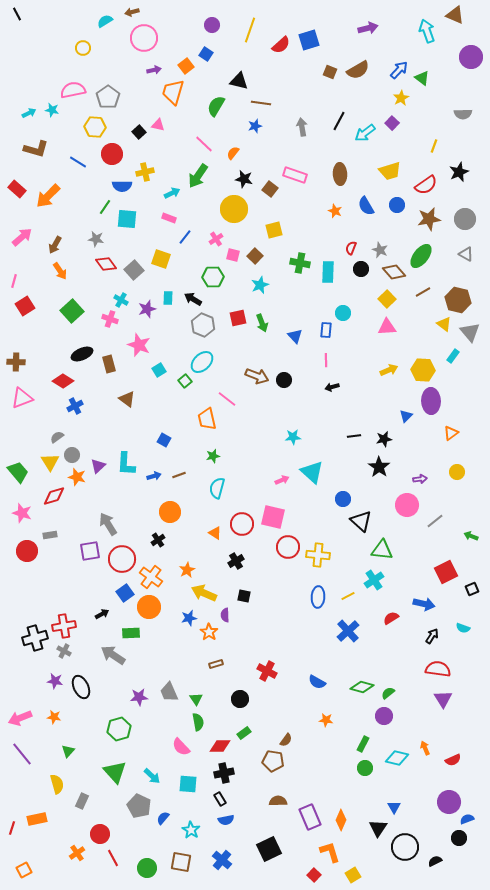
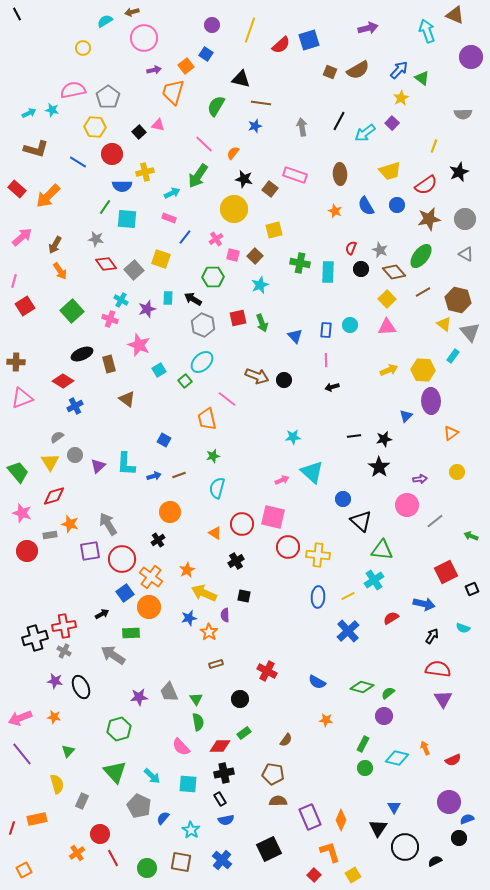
black triangle at (239, 81): moved 2 px right, 2 px up
cyan circle at (343, 313): moved 7 px right, 12 px down
gray circle at (72, 455): moved 3 px right
orange star at (77, 477): moved 7 px left, 47 px down
brown pentagon at (273, 761): moved 13 px down
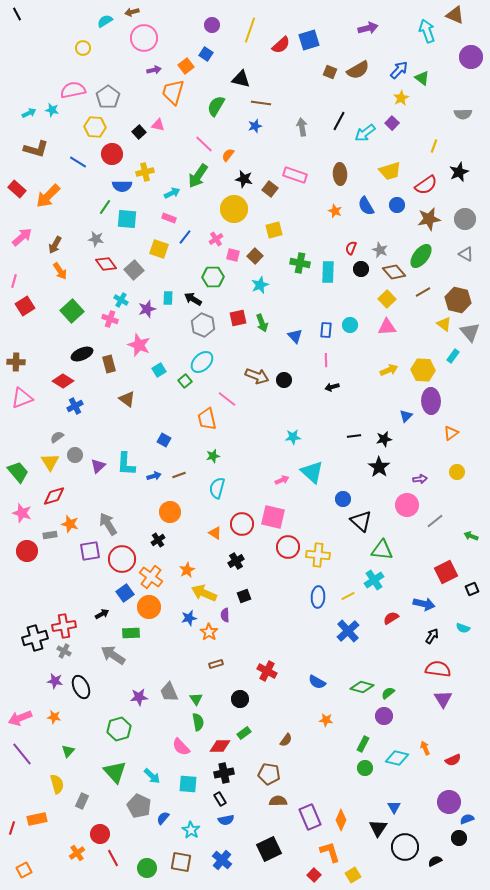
orange semicircle at (233, 153): moved 5 px left, 2 px down
yellow square at (161, 259): moved 2 px left, 10 px up
black square at (244, 596): rotated 32 degrees counterclockwise
brown pentagon at (273, 774): moved 4 px left
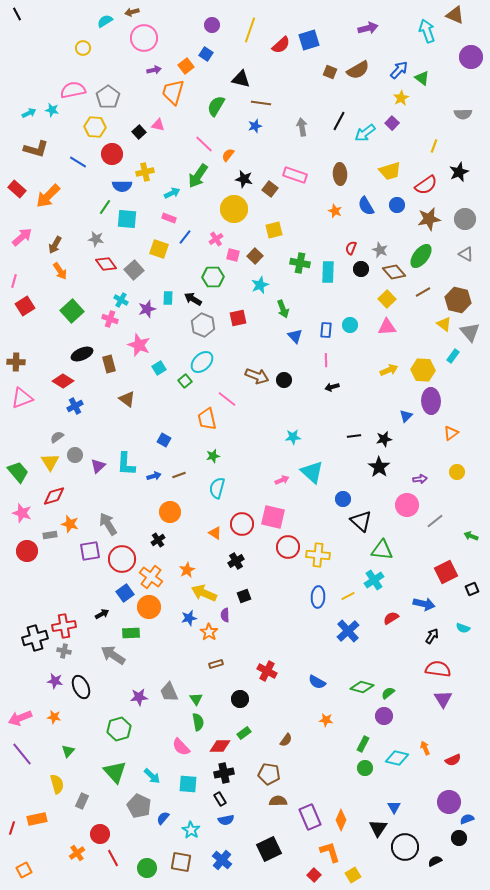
green arrow at (262, 323): moved 21 px right, 14 px up
cyan square at (159, 370): moved 2 px up
gray cross at (64, 651): rotated 16 degrees counterclockwise
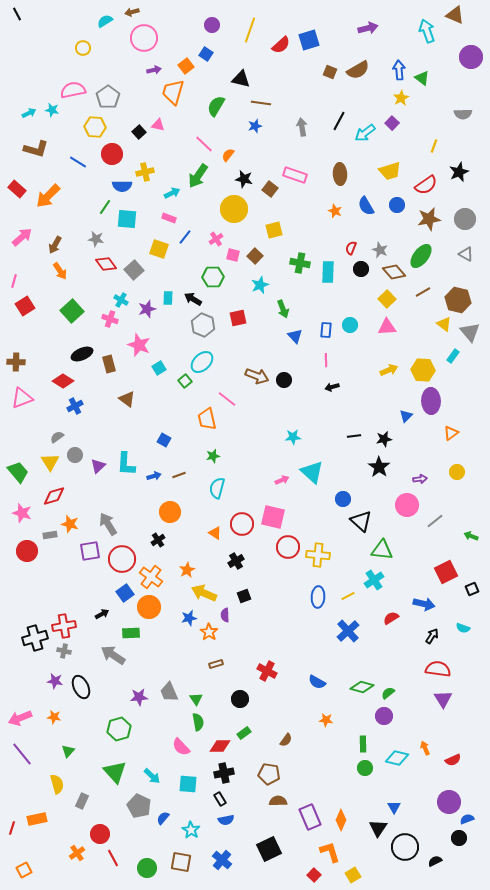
blue arrow at (399, 70): rotated 48 degrees counterclockwise
green rectangle at (363, 744): rotated 28 degrees counterclockwise
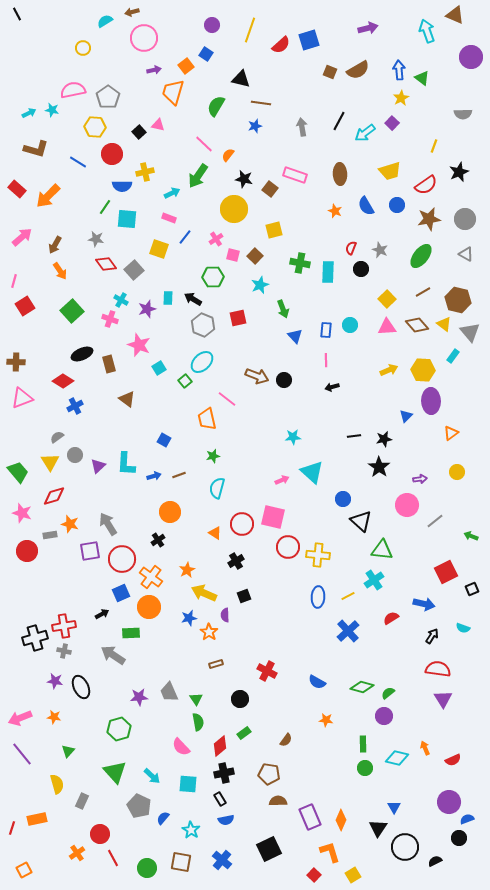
brown diamond at (394, 272): moved 23 px right, 53 px down
blue square at (125, 593): moved 4 px left; rotated 12 degrees clockwise
red diamond at (220, 746): rotated 40 degrees counterclockwise
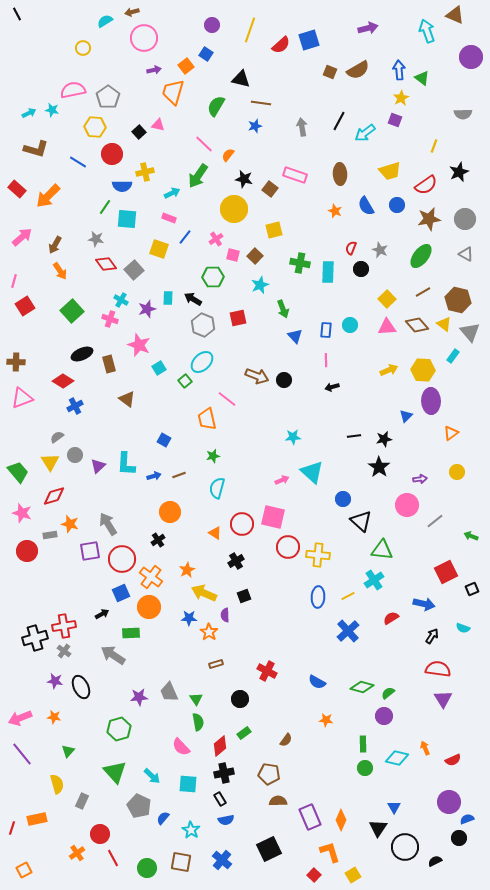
purple square at (392, 123): moved 3 px right, 3 px up; rotated 24 degrees counterclockwise
blue star at (189, 618): rotated 14 degrees clockwise
gray cross at (64, 651): rotated 24 degrees clockwise
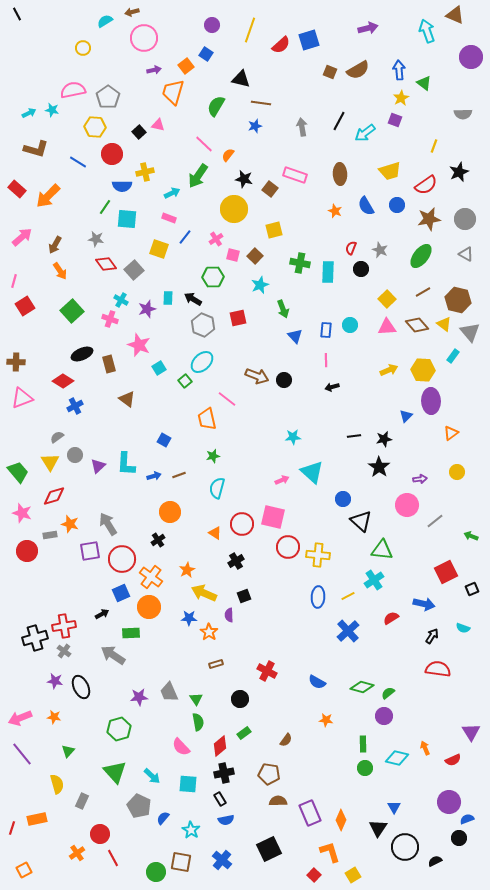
green triangle at (422, 78): moved 2 px right, 5 px down
purple semicircle at (225, 615): moved 4 px right
purple triangle at (443, 699): moved 28 px right, 33 px down
purple rectangle at (310, 817): moved 4 px up
green circle at (147, 868): moved 9 px right, 4 px down
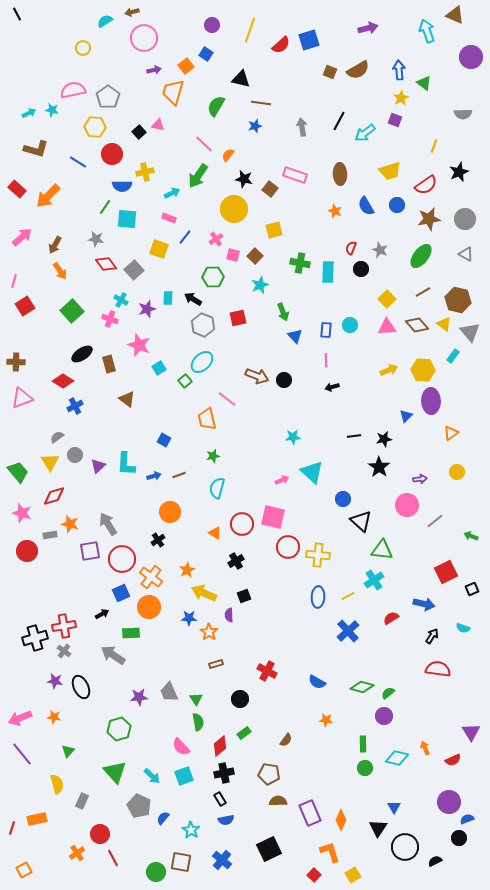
green arrow at (283, 309): moved 3 px down
black ellipse at (82, 354): rotated 10 degrees counterclockwise
cyan square at (188, 784): moved 4 px left, 8 px up; rotated 24 degrees counterclockwise
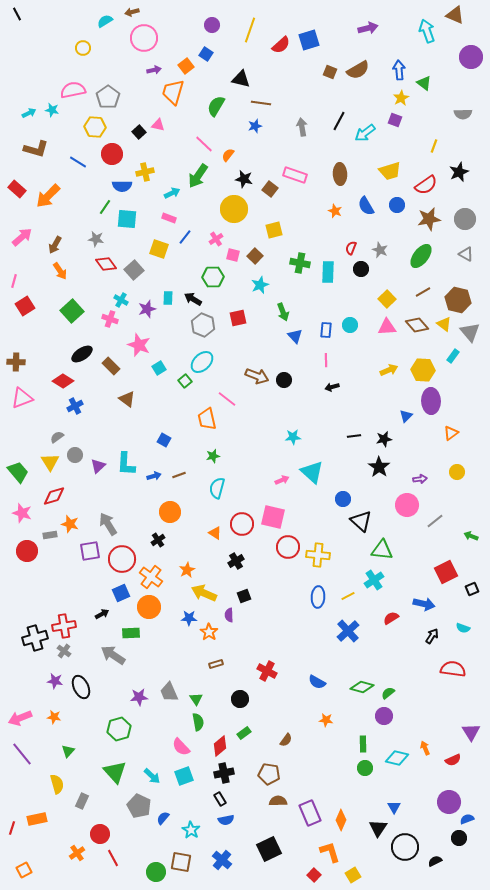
brown rectangle at (109, 364): moved 2 px right, 2 px down; rotated 30 degrees counterclockwise
red semicircle at (438, 669): moved 15 px right
